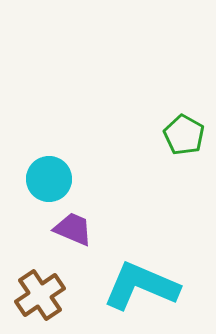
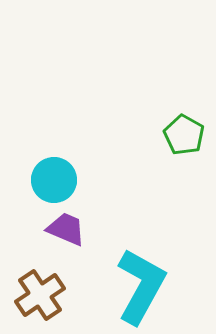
cyan circle: moved 5 px right, 1 px down
purple trapezoid: moved 7 px left
cyan L-shape: rotated 96 degrees clockwise
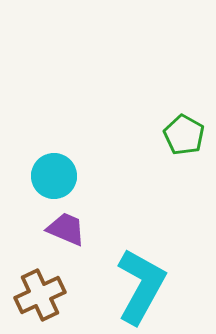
cyan circle: moved 4 px up
brown cross: rotated 9 degrees clockwise
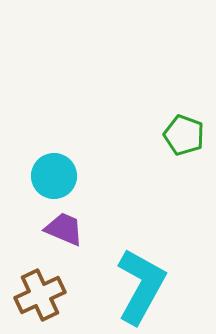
green pentagon: rotated 9 degrees counterclockwise
purple trapezoid: moved 2 px left
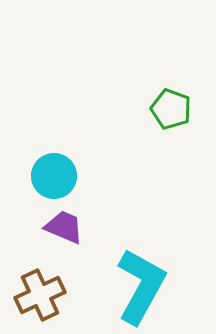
green pentagon: moved 13 px left, 26 px up
purple trapezoid: moved 2 px up
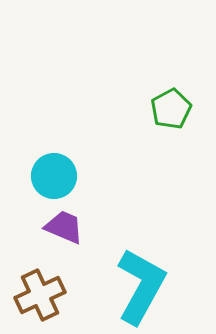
green pentagon: rotated 24 degrees clockwise
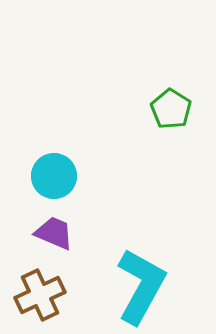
green pentagon: rotated 12 degrees counterclockwise
purple trapezoid: moved 10 px left, 6 px down
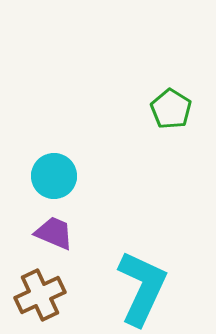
cyan L-shape: moved 1 px right, 2 px down; rotated 4 degrees counterclockwise
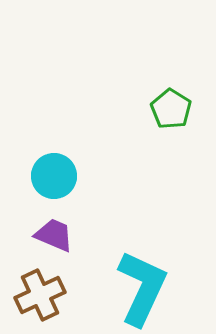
purple trapezoid: moved 2 px down
